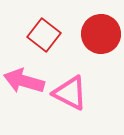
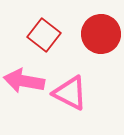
pink arrow: rotated 6 degrees counterclockwise
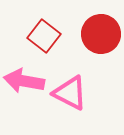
red square: moved 1 px down
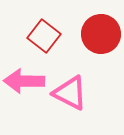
pink arrow: rotated 9 degrees counterclockwise
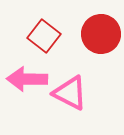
pink arrow: moved 3 px right, 2 px up
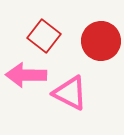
red circle: moved 7 px down
pink arrow: moved 1 px left, 4 px up
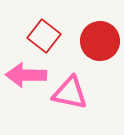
red circle: moved 1 px left
pink triangle: rotated 15 degrees counterclockwise
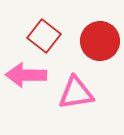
pink triangle: moved 6 px right; rotated 21 degrees counterclockwise
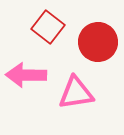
red square: moved 4 px right, 9 px up
red circle: moved 2 px left, 1 px down
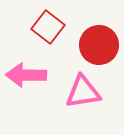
red circle: moved 1 px right, 3 px down
pink triangle: moved 7 px right, 1 px up
